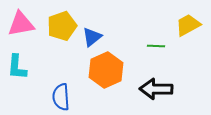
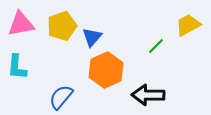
blue triangle: rotated 10 degrees counterclockwise
green line: rotated 48 degrees counterclockwise
black arrow: moved 8 px left, 6 px down
blue semicircle: rotated 44 degrees clockwise
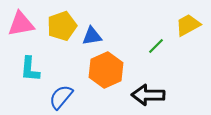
blue triangle: moved 1 px up; rotated 40 degrees clockwise
cyan L-shape: moved 13 px right, 2 px down
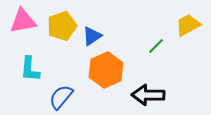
pink triangle: moved 2 px right, 3 px up
blue triangle: rotated 25 degrees counterclockwise
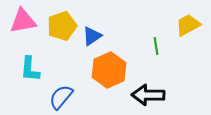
green line: rotated 54 degrees counterclockwise
orange hexagon: moved 3 px right
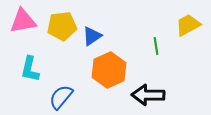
yellow pentagon: rotated 12 degrees clockwise
cyan L-shape: rotated 8 degrees clockwise
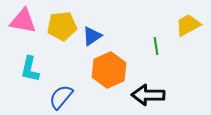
pink triangle: rotated 20 degrees clockwise
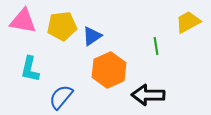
yellow trapezoid: moved 3 px up
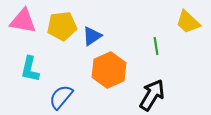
yellow trapezoid: rotated 108 degrees counterclockwise
black arrow: moved 4 px right; rotated 120 degrees clockwise
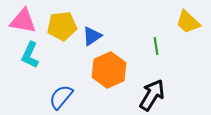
cyan L-shape: moved 14 px up; rotated 12 degrees clockwise
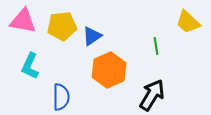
cyan L-shape: moved 11 px down
blue semicircle: rotated 140 degrees clockwise
